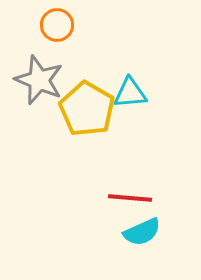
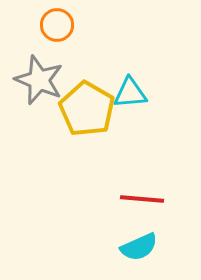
red line: moved 12 px right, 1 px down
cyan semicircle: moved 3 px left, 15 px down
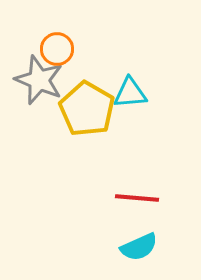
orange circle: moved 24 px down
red line: moved 5 px left, 1 px up
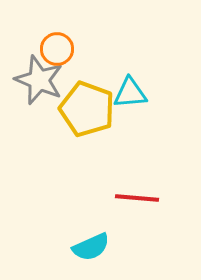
yellow pentagon: rotated 10 degrees counterclockwise
cyan semicircle: moved 48 px left
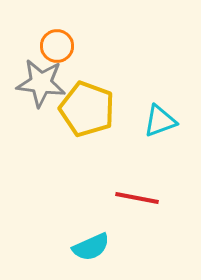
orange circle: moved 3 px up
gray star: moved 2 px right, 3 px down; rotated 15 degrees counterclockwise
cyan triangle: moved 30 px right, 28 px down; rotated 15 degrees counterclockwise
red line: rotated 6 degrees clockwise
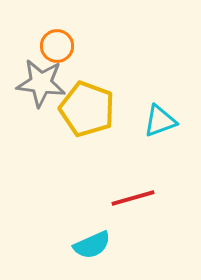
red line: moved 4 px left; rotated 27 degrees counterclockwise
cyan semicircle: moved 1 px right, 2 px up
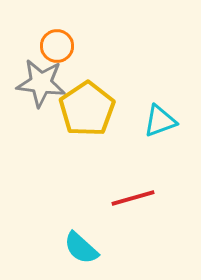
yellow pentagon: rotated 18 degrees clockwise
cyan semicircle: moved 11 px left, 3 px down; rotated 66 degrees clockwise
